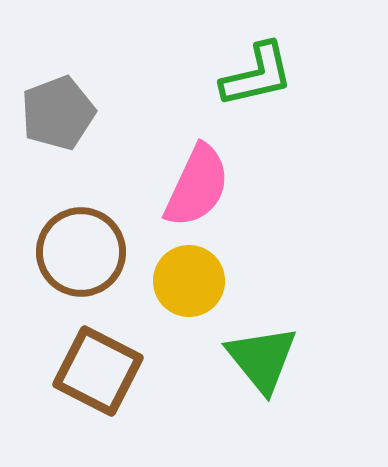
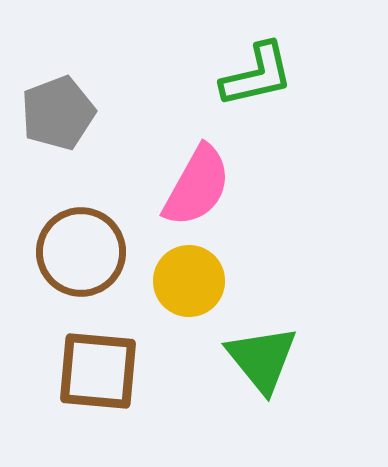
pink semicircle: rotated 4 degrees clockwise
brown square: rotated 22 degrees counterclockwise
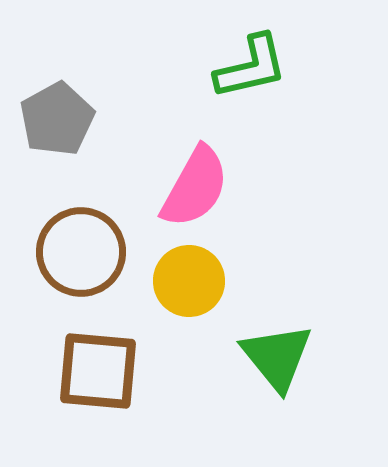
green L-shape: moved 6 px left, 8 px up
gray pentagon: moved 1 px left, 6 px down; rotated 8 degrees counterclockwise
pink semicircle: moved 2 px left, 1 px down
green triangle: moved 15 px right, 2 px up
